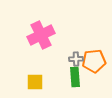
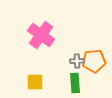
pink cross: rotated 28 degrees counterclockwise
gray cross: moved 1 px right, 2 px down
green rectangle: moved 6 px down
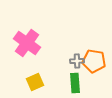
pink cross: moved 14 px left, 8 px down
orange pentagon: rotated 15 degrees clockwise
yellow square: rotated 24 degrees counterclockwise
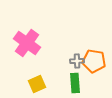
yellow square: moved 2 px right, 2 px down
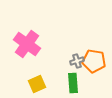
pink cross: moved 1 px down
gray cross: rotated 16 degrees counterclockwise
green rectangle: moved 2 px left
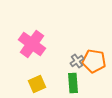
pink cross: moved 5 px right
gray cross: rotated 16 degrees counterclockwise
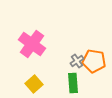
yellow square: moved 3 px left; rotated 18 degrees counterclockwise
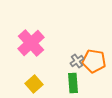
pink cross: moved 1 px left, 1 px up; rotated 12 degrees clockwise
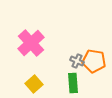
gray cross: rotated 32 degrees counterclockwise
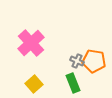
green rectangle: rotated 18 degrees counterclockwise
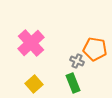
orange pentagon: moved 1 px right, 12 px up
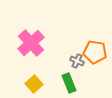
orange pentagon: moved 3 px down
green rectangle: moved 4 px left
